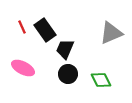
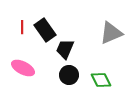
red line: rotated 24 degrees clockwise
black circle: moved 1 px right, 1 px down
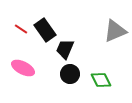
red line: moved 1 px left, 2 px down; rotated 56 degrees counterclockwise
gray triangle: moved 4 px right, 2 px up
black circle: moved 1 px right, 1 px up
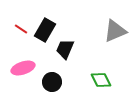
black rectangle: rotated 65 degrees clockwise
pink ellipse: rotated 45 degrees counterclockwise
black circle: moved 18 px left, 8 px down
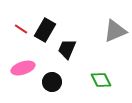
black trapezoid: moved 2 px right
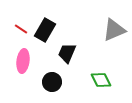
gray triangle: moved 1 px left, 1 px up
black trapezoid: moved 4 px down
pink ellipse: moved 7 px up; rotated 65 degrees counterclockwise
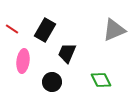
red line: moved 9 px left
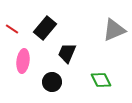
black rectangle: moved 2 px up; rotated 10 degrees clockwise
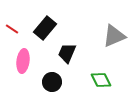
gray triangle: moved 6 px down
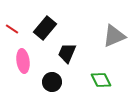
pink ellipse: rotated 15 degrees counterclockwise
